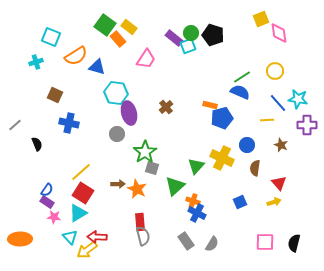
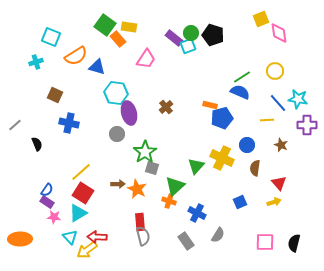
yellow rectangle at (129, 27): rotated 28 degrees counterclockwise
orange cross at (193, 201): moved 24 px left
gray semicircle at (212, 244): moved 6 px right, 9 px up
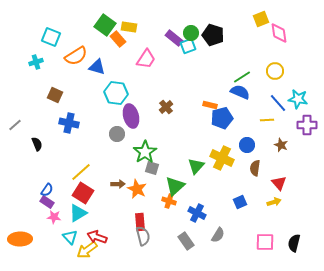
purple ellipse at (129, 113): moved 2 px right, 3 px down
red arrow at (97, 237): rotated 18 degrees clockwise
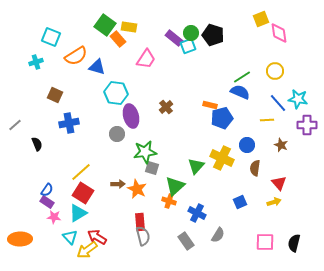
blue cross at (69, 123): rotated 24 degrees counterclockwise
green star at (145, 152): rotated 25 degrees clockwise
red arrow at (97, 237): rotated 12 degrees clockwise
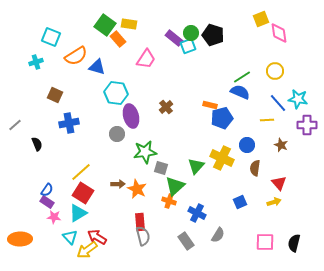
yellow rectangle at (129, 27): moved 3 px up
gray square at (152, 168): moved 9 px right
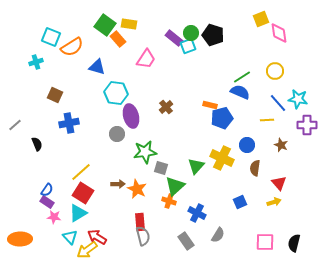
orange semicircle at (76, 56): moved 4 px left, 9 px up
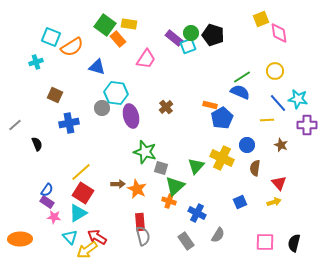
blue pentagon at (222, 118): rotated 15 degrees counterclockwise
gray circle at (117, 134): moved 15 px left, 26 px up
green star at (145, 152): rotated 25 degrees clockwise
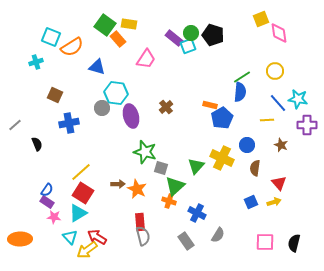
blue semicircle at (240, 92): rotated 72 degrees clockwise
blue square at (240, 202): moved 11 px right
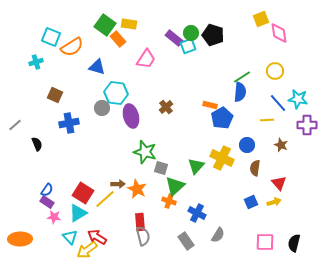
yellow line at (81, 172): moved 24 px right, 27 px down
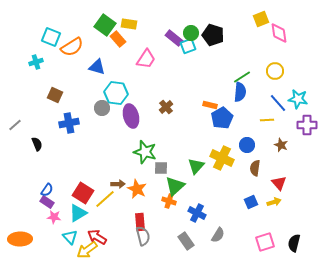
gray square at (161, 168): rotated 16 degrees counterclockwise
pink square at (265, 242): rotated 18 degrees counterclockwise
